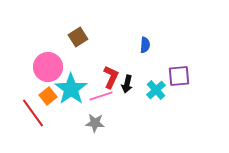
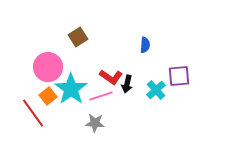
red L-shape: rotated 100 degrees clockwise
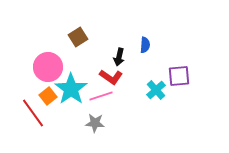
black arrow: moved 8 px left, 27 px up
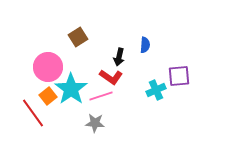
cyan cross: rotated 18 degrees clockwise
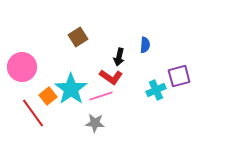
pink circle: moved 26 px left
purple square: rotated 10 degrees counterclockwise
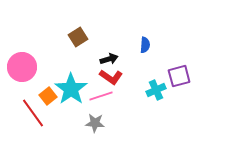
black arrow: moved 10 px left, 2 px down; rotated 120 degrees counterclockwise
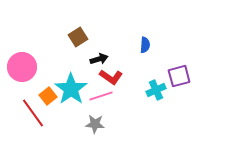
black arrow: moved 10 px left
gray star: moved 1 px down
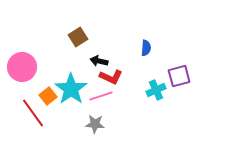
blue semicircle: moved 1 px right, 3 px down
black arrow: moved 2 px down; rotated 150 degrees counterclockwise
red L-shape: rotated 10 degrees counterclockwise
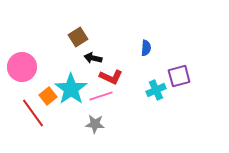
black arrow: moved 6 px left, 3 px up
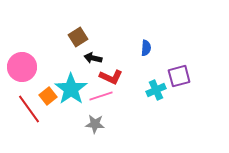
red line: moved 4 px left, 4 px up
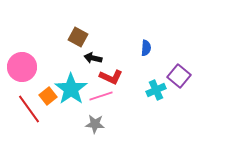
brown square: rotated 30 degrees counterclockwise
purple square: rotated 35 degrees counterclockwise
